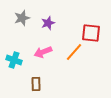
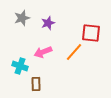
cyan cross: moved 6 px right, 6 px down
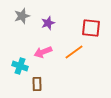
gray star: moved 2 px up
red square: moved 5 px up
orange line: rotated 12 degrees clockwise
brown rectangle: moved 1 px right
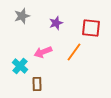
purple star: moved 8 px right
orange line: rotated 18 degrees counterclockwise
cyan cross: rotated 21 degrees clockwise
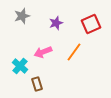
red square: moved 4 px up; rotated 30 degrees counterclockwise
brown rectangle: rotated 16 degrees counterclockwise
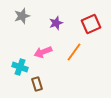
cyan cross: moved 1 px down; rotated 21 degrees counterclockwise
